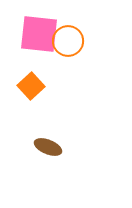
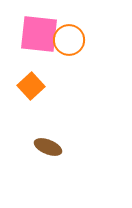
orange circle: moved 1 px right, 1 px up
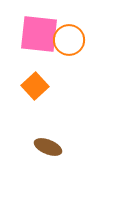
orange square: moved 4 px right
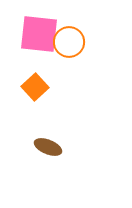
orange circle: moved 2 px down
orange square: moved 1 px down
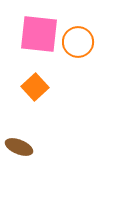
orange circle: moved 9 px right
brown ellipse: moved 29 px left
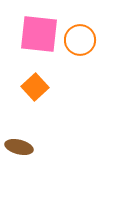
orange circle: moved 2 px right, 2 px up
brown ellipse: rotated 8 degrees counterclockwise
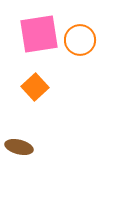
pink square: rotated 15 degrees counterclockwise
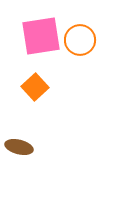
pink square: moved 2 px right, 2 px down
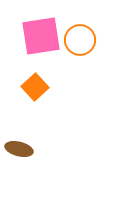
brown ellipse: moved 2 px down
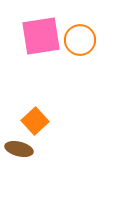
orange square: moved 34 px down
